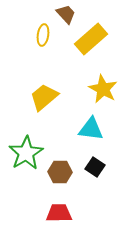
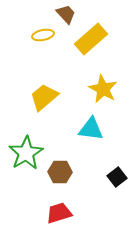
yellow ellipse: rotated 70 degrees clockwise
black square: moved 22 px right, 10 px down; rotated 18 degrees clockwise
red trapezoid: rotated 16 degrees counterclockwise
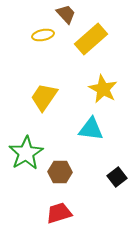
yellow trapezoid: rotated 16 degrees counterclockwise
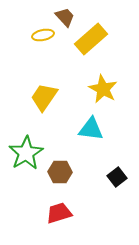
brown trapezoid: moved 1 px left, 3 px down
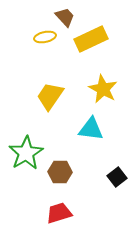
yellow ellipse: moved 2 px right, 2 px down
yellow rectangle: rotated 16 degrees clockwise
yellow trapezoid: moved 6 px right, 1 px up
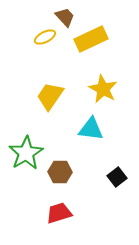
yellow ellipse: rotated 15 degrees counterclockwise
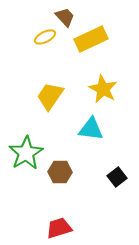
red trapezoid: moved 15 px down
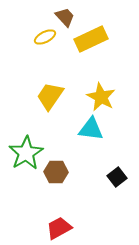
yellow star: moved 2 px left, 8 px down
brown hexagon: moved 4 px left
red trapezoid: rotated 12 degrees counterclockwise
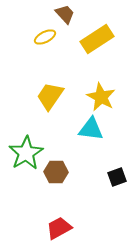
brown trapezoid: moved 3 px up
yellow rectangle: moved 6 px right; rotated 8 degrees counterclockwise
black square: rotated 18 degrees clockwise
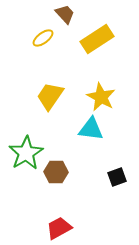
yellow ellipse: moved 2 px left, 1 px down; rotated 10 degrees counterclockwise
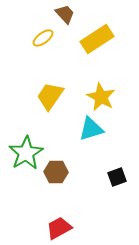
cyan triangle: rotated 24 degrees counterclockwise
